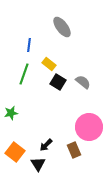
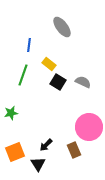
green line: moved 1 px left, 1 px down
gray semicircle: rotated 14 degrees counterclockwise
orange square: rotated 30 degrees clockwise
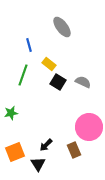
blue line: rotated 24 degrees counterclockwise
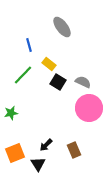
green line: rotated 25 degrees clockwise
pink circle: moved 19 px up
orange square: moved 1 px down
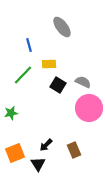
yellow rectangle: rotated 40 degrees counterclockwise
black square: moved 3 px down
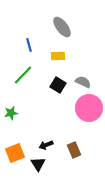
yellow rectangle: moved 9 px right, 8 px up
black arrow: rotated 24 degrees clockwise
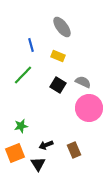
blue line: moved 2 px right
yellow rectangle: rotated 24 degrees clockwise
green star: moved 10 px right, 13 px down
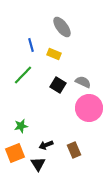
yellow rectangle: moved 4 px left, 2 px up
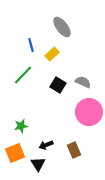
yellow rectangle: moved 2 px left; rotated 64 degrees counterclockwise
pink circle: moved 4 px down
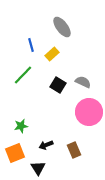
black triangle: moved 4 px down
